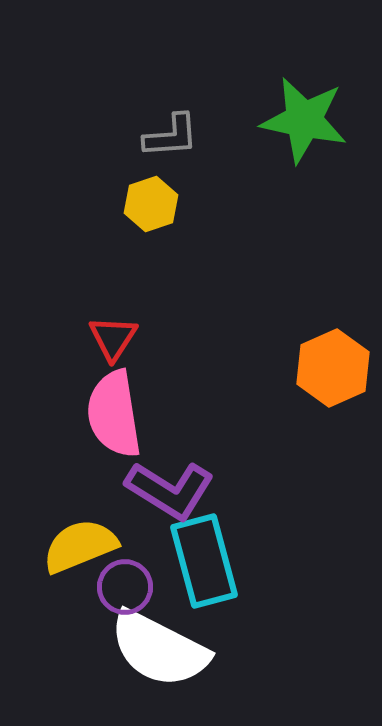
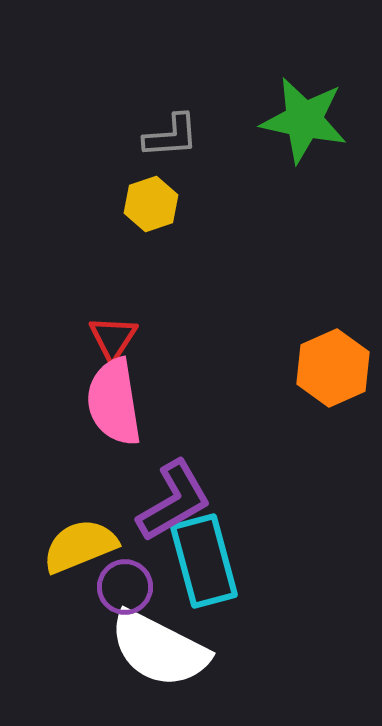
pink semicircle: moved 12 px up
purple L-shape: moved 4 px right, 11 px down; rotated 62 degrees counterclockwise
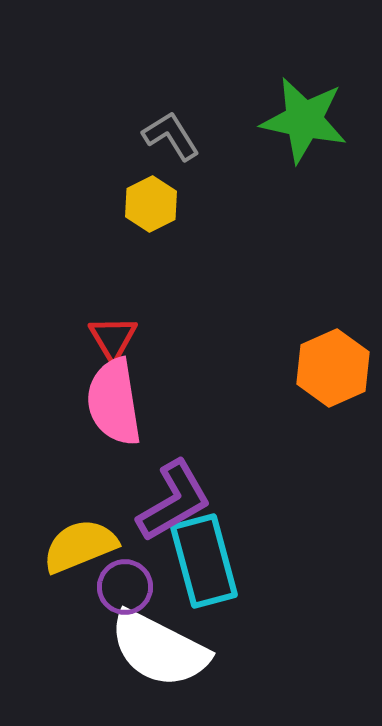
gray L-shape: rotated 118 degrees counterclockwise
yellow hexagon: rotated 8 degrees counterclockwise
red triangle: rotated 4 degrees counterclockwise
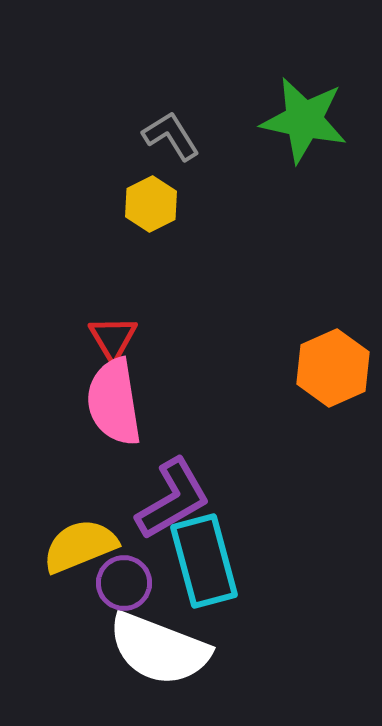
purple L-shape: moved 1 px left, 2 px up
purple circle: moved 1 px left, 4 px up
white semicircle: rotated 6 degrees counterclockwise
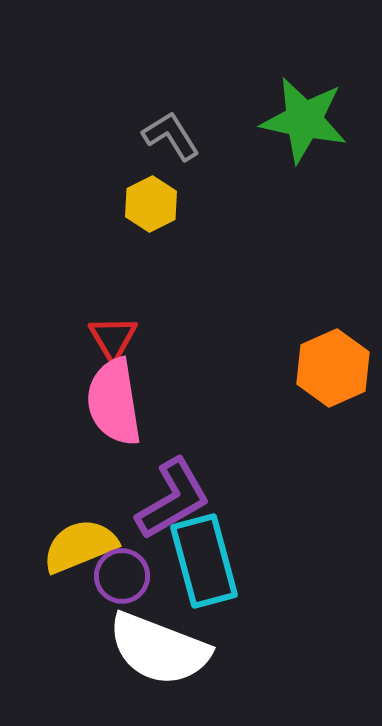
purple circle: moved 2 px left, 7 px up
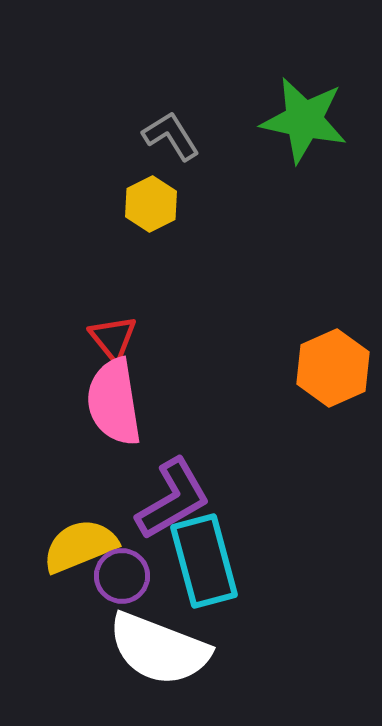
red triangle: rotated 8 degrees counterclockwise
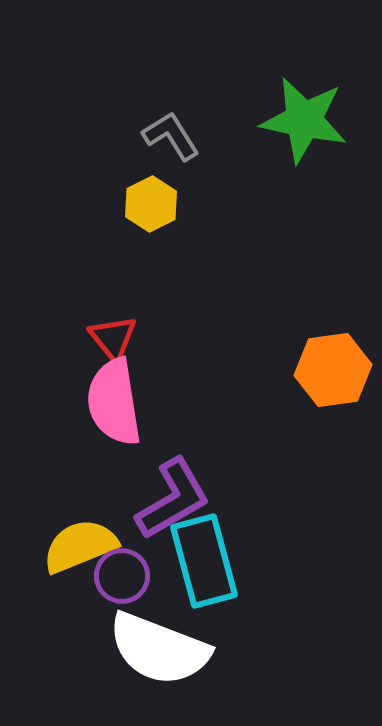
orange hexagon: moved 2 px down; rotated 16 degrees clockwise
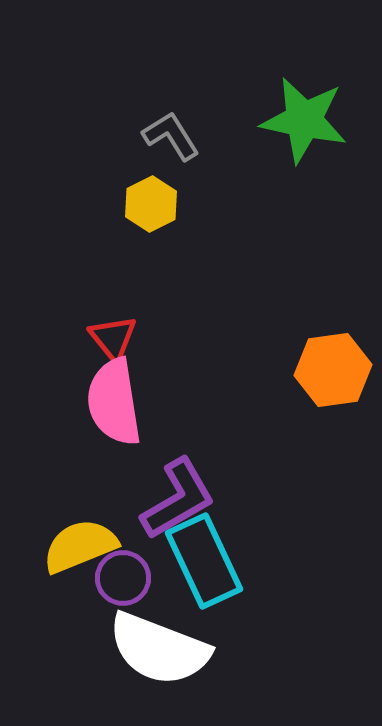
purple L-shape: moved 5 px right
cyan rectangle: rotated 10 degrees counterclockwise
purple circle: moved 1 px right, 2 px down
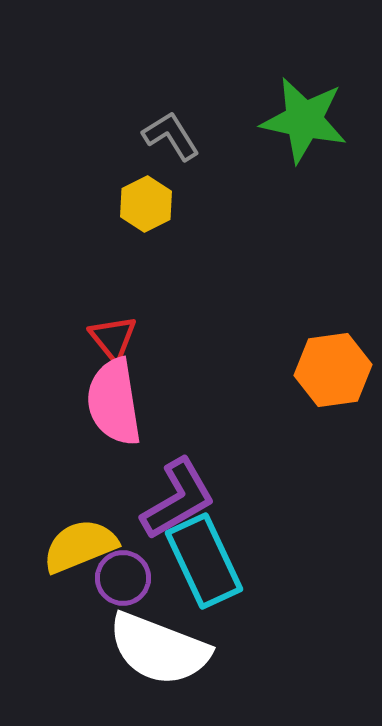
yellow hexagon: moved 5 px left
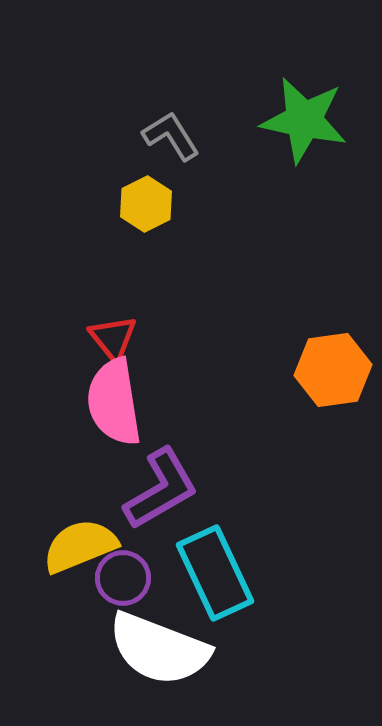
purple L-shape: moved 17 px left, 10 px up
cyan rectangle: moved 11 px right, 12 px down
